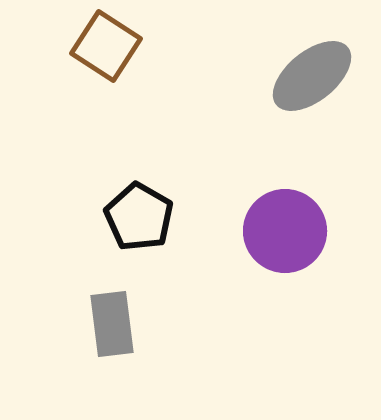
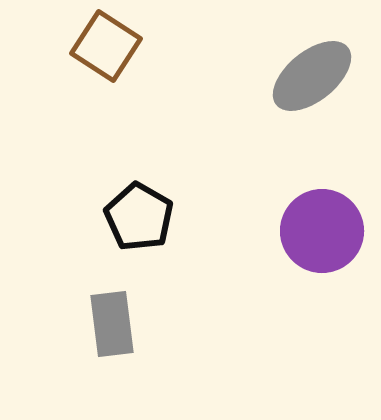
purple circle: moved 37 px right
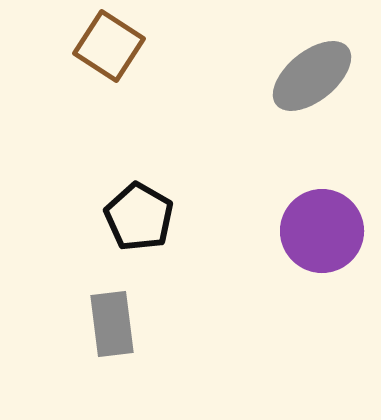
brown square: moved 3 px right
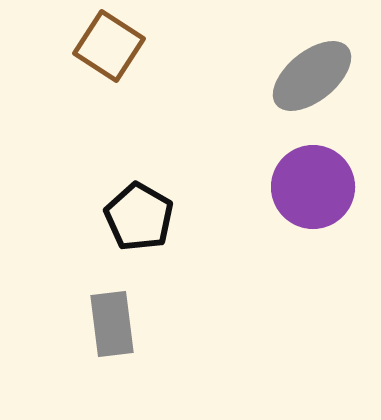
purple circle: moved 9 px left, 44 px up
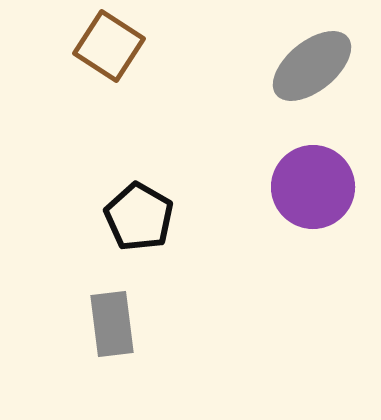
gray ellipse: moved 10 px up
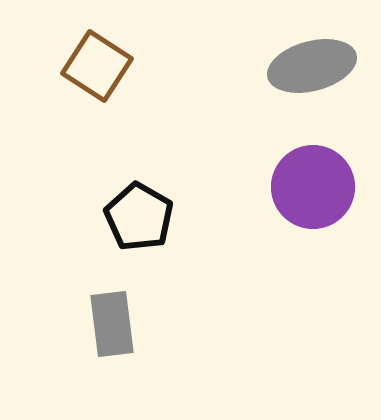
brown square: moved 12 px left, 20 px down
gray ellipse: rotated 24 degrees clockwise
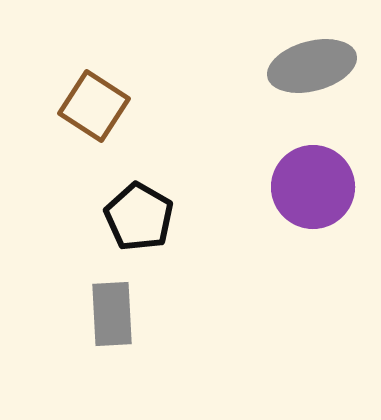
brown square: moved 3 px left, 40 px down
gray rectangle: moved 10 px up; rotated 4 degrees clockwise
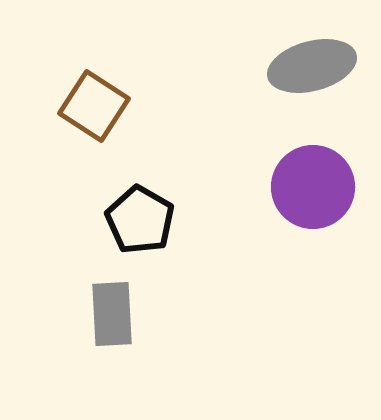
black pentagon: moved 1 px right, 3 px down
